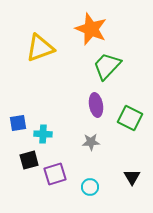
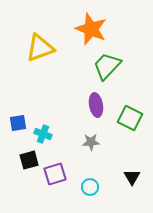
cyan cross: rotated 18 degrees clockwise
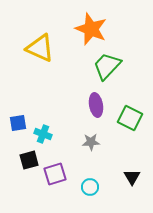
yellow triangle: rotated 44 degrees clockwise
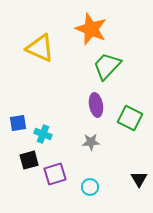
black triangle: moved 7 px right, 2 px down
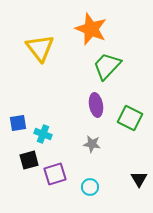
yellow triangle: rotated 28 degrees clockwise
gray star: moved 1 px right, 2 px down; rotated 12 degrees clockwise
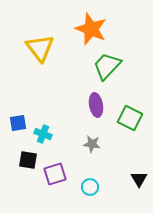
black square: moved 1 px left; rotated 24 degrees clockwise
